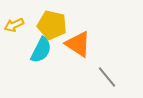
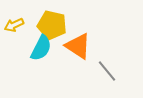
orange triangle: moved 2 px down
cyan semicircle: moved 2 px up
gray line: moved 6 px up
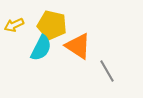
gray line: rotated 10 degrees clockwise
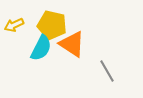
orange triangle: moved 6 px left, 2 px up
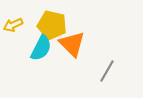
yellow arrow: moved 1 px left
orange triangle: rotated 12 degrees clockwise
gray line: rotated 60 degrees clockwise
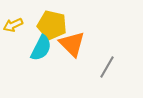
gray line: moved 4 px up
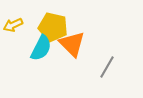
yellow pentagon: moved 1 px right, 2 px down
